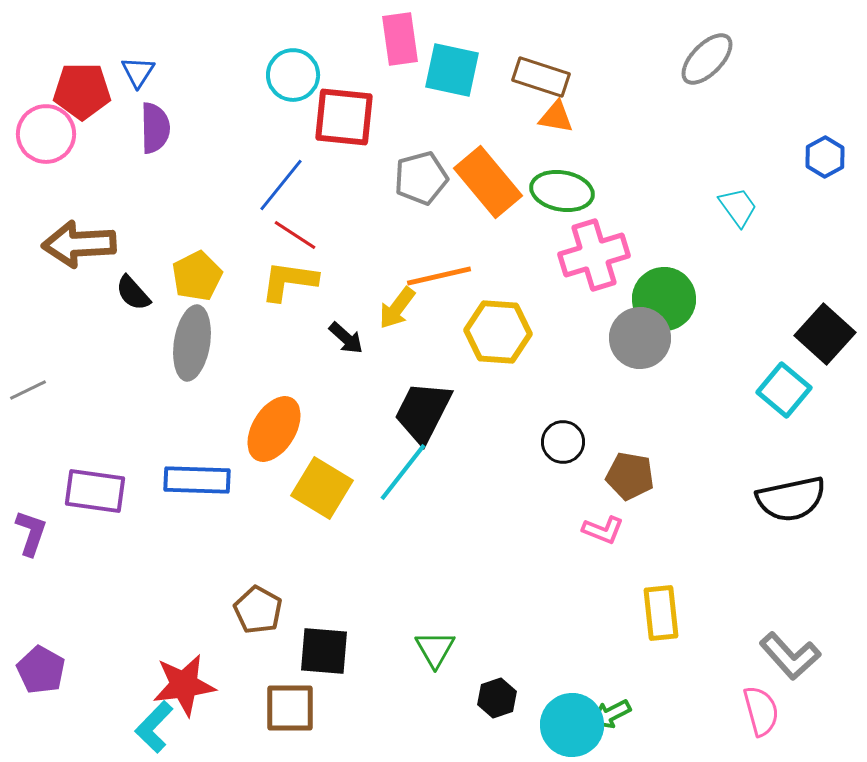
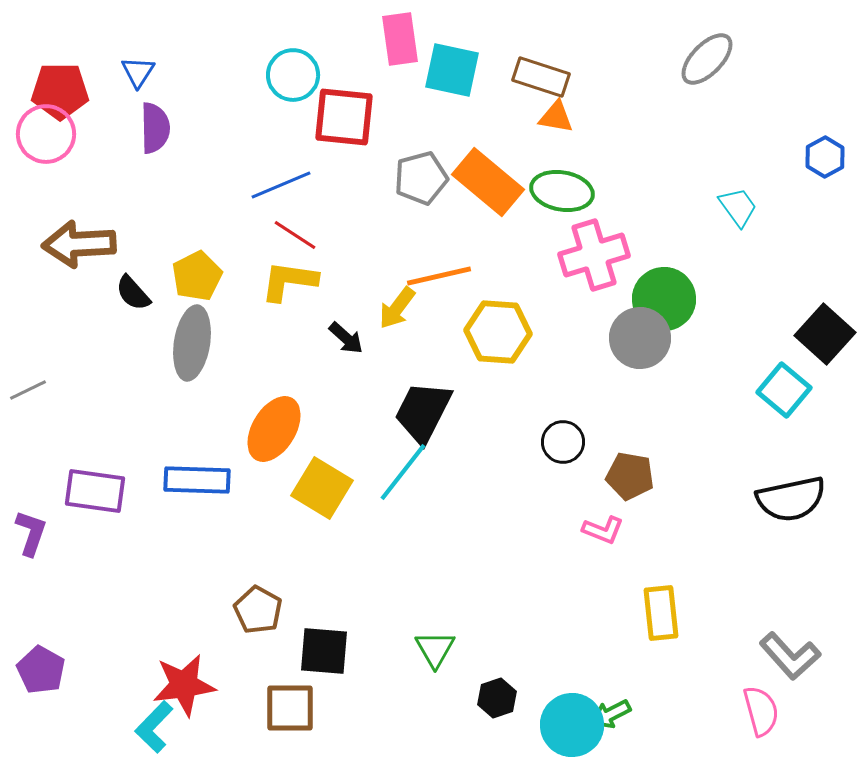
red pentagon at (82, 91): moved 22 px left
orange rectangle at (488, 182): rotated 10 degrees counterclockwise
blue line at (281, 185): rotated 28 degrees clockwise
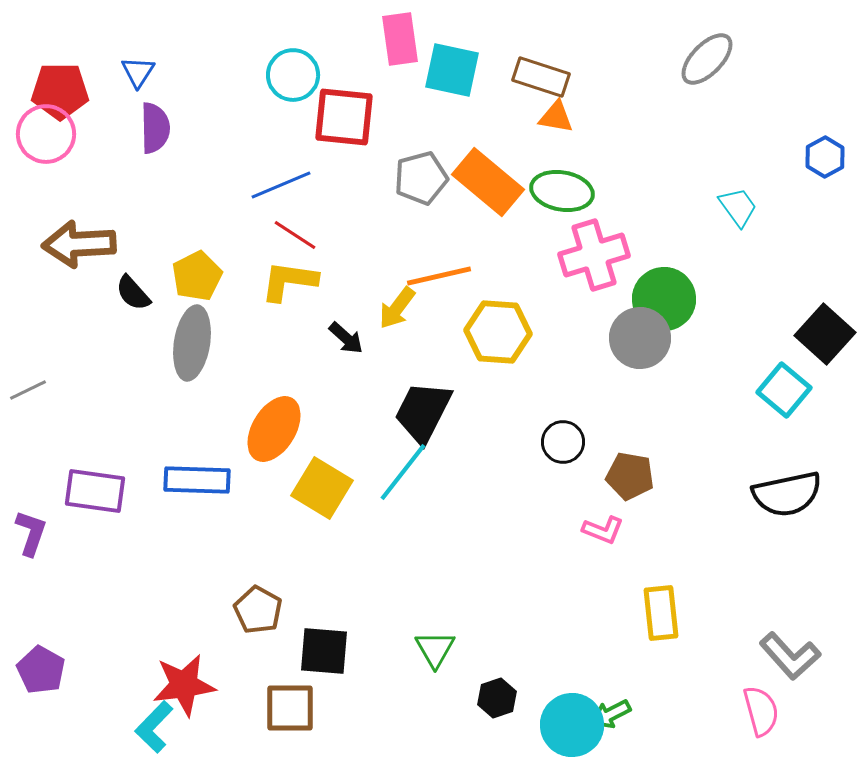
black semicircle at (791, 499): moved 4 px left, 5 px up
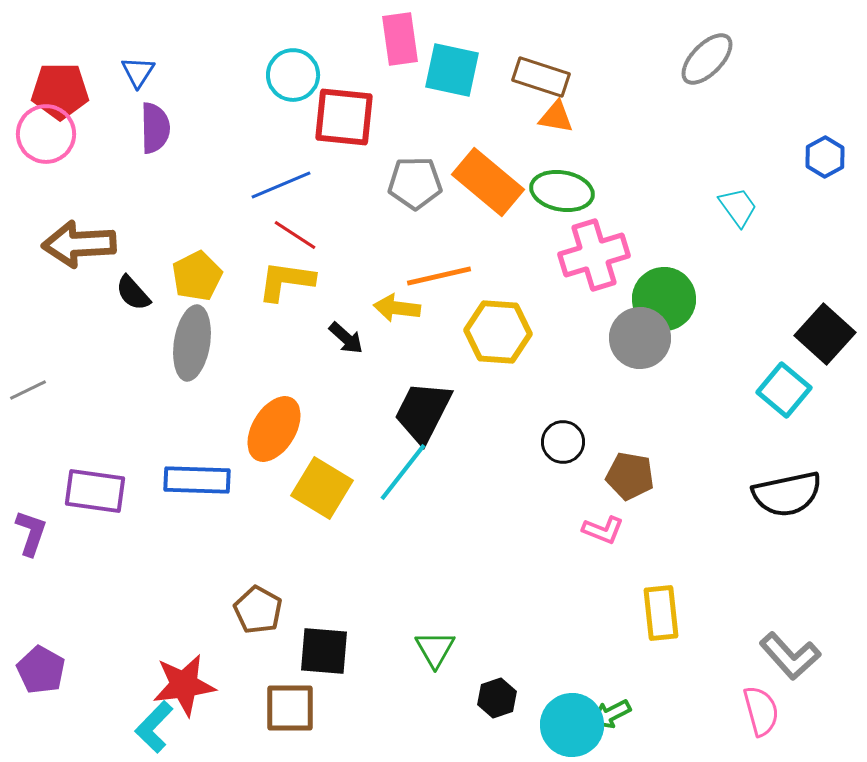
gray pentagon at (421, 178): moved 6 px left, 5 px down; rotated 14 degrees clockwise
yellow L-shape at (289, 281): moved 3 px left
yellow arrow at (397, 308): rotated 60 degrees clockwise
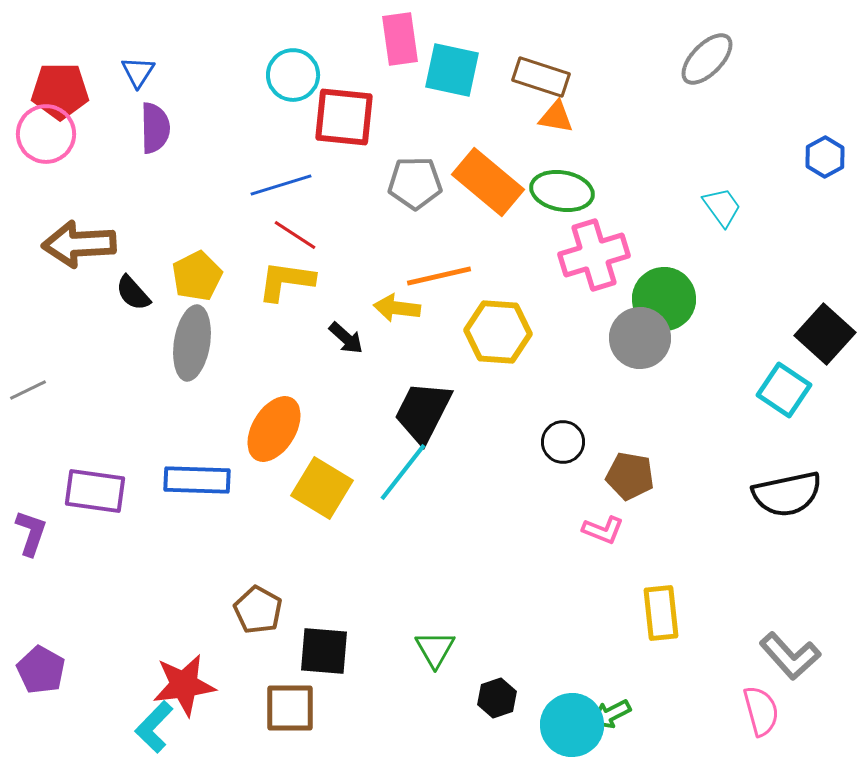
blue line at (281, 185): rotated 6 degrees clockwise
cyan trapezoid at (738, 207): moved 16 px left
cyan square at (784, 390): rotated 6 degrees counterclockwise
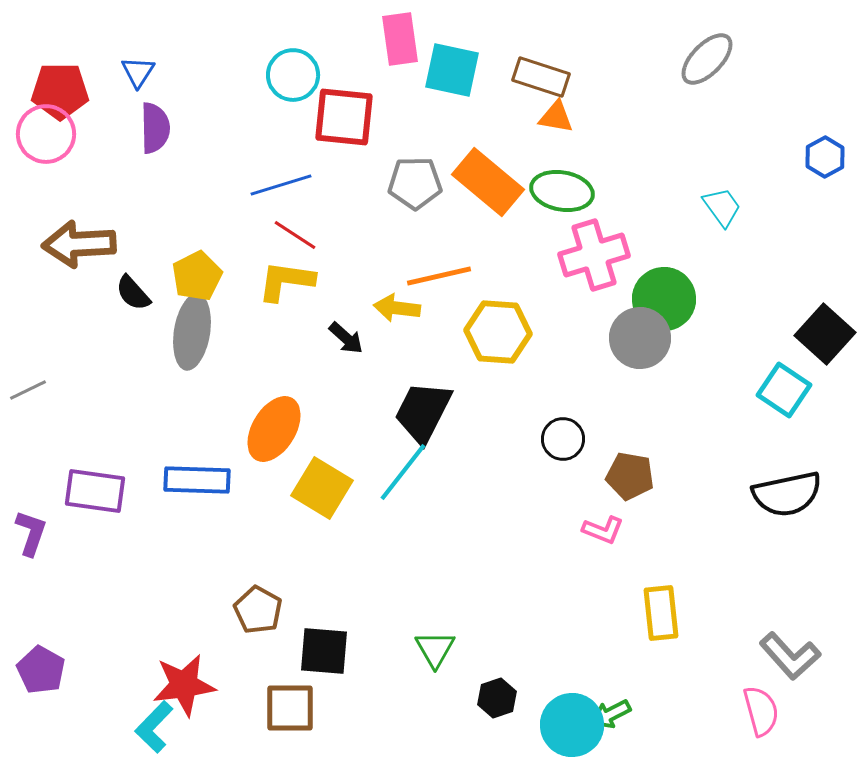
gray ellipse at (192, 343): moved 11 px up
black circle at (563, 442): moved 3 px up
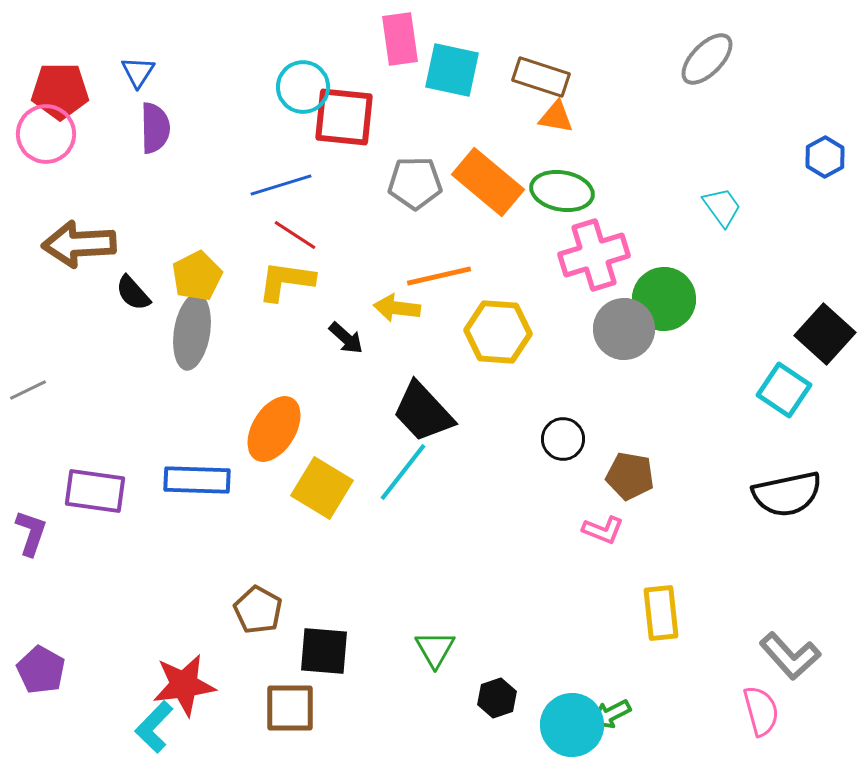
cyan circle at (293, 75): moved 10 px right, 12 px down
gray circle at (640, 338): moved 16 px left, 9 px up
black trapezoid at (423, 412): rotated 70 degrees counterclockwise
